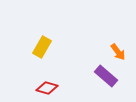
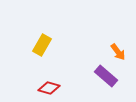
yellow rectangle: moved 2 px up
red diamond: moved 2 px right
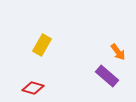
purple rectangle: moved 1 px right
red diamond: moved 16 px left
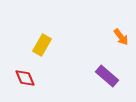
orange arrow: moved 3 px right, 15 px up
red diamond: moved 8 px left, 10 px up; rotated 50 degrees clockwise
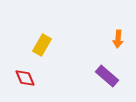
orange arrow: moved 3 px left, 2 px down; rotated 42 degrees clockwise
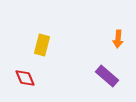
yellow rectangle: rotated 15 degrees counterclockwise
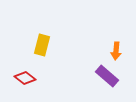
orange arrow: moved 2 px left, 12 px down
red diamond: rotated 30 degrees counterclockwise
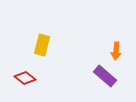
purple rectangle: moved 2 px left
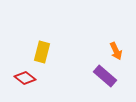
yellow rectangle: moved 7 px down
orange arrow: rotated 30 degrees counterclockwise
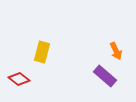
red diamond: moved 6 px left, 1 px down
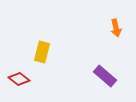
orange arrow: moved 23 px up; rotated 12 degrees clockwise
